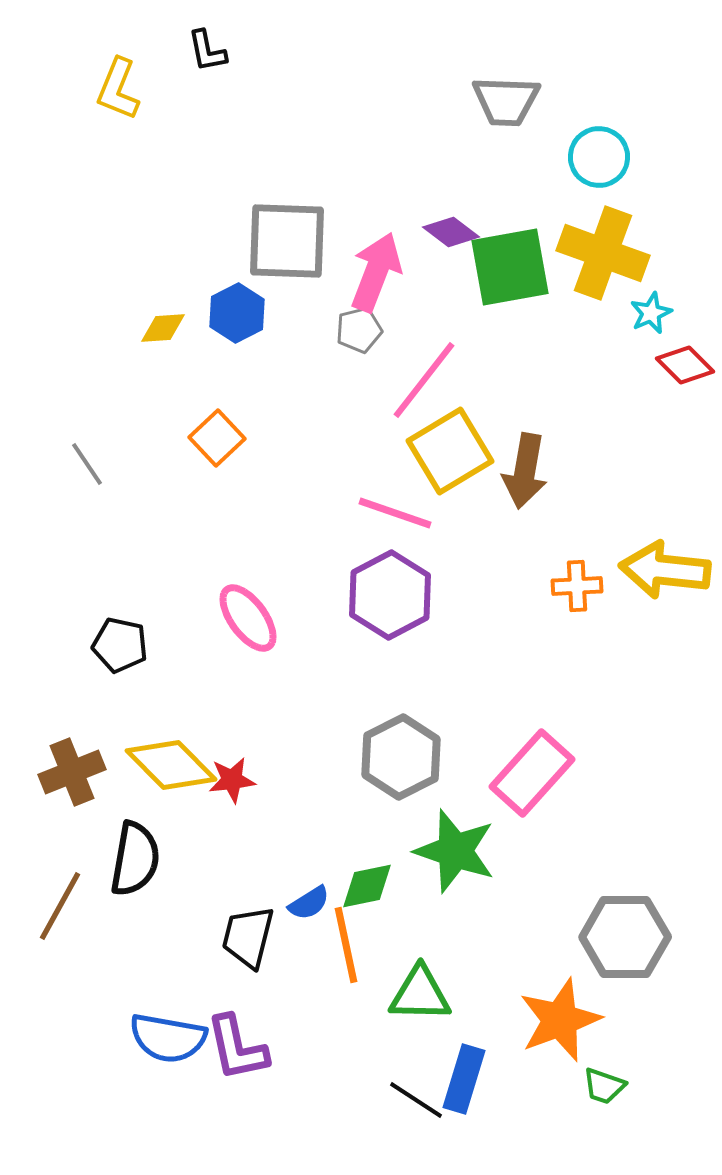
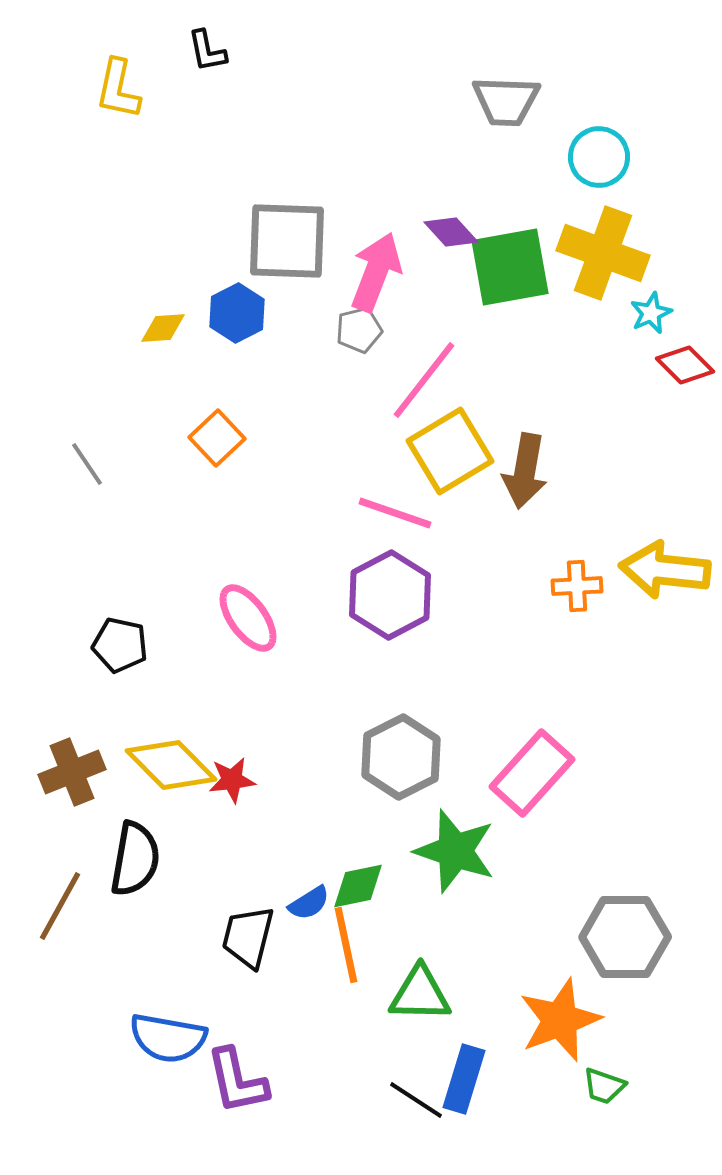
yellow L-shape at (118, 89): rotated 10 degrees counterclockwise
purple diamond at (451, 232): rotated 10 degrees clockwise
green diamond at (367, 886): moved 9 px left
purple L-shape at (237, 1048): moved 33 px down
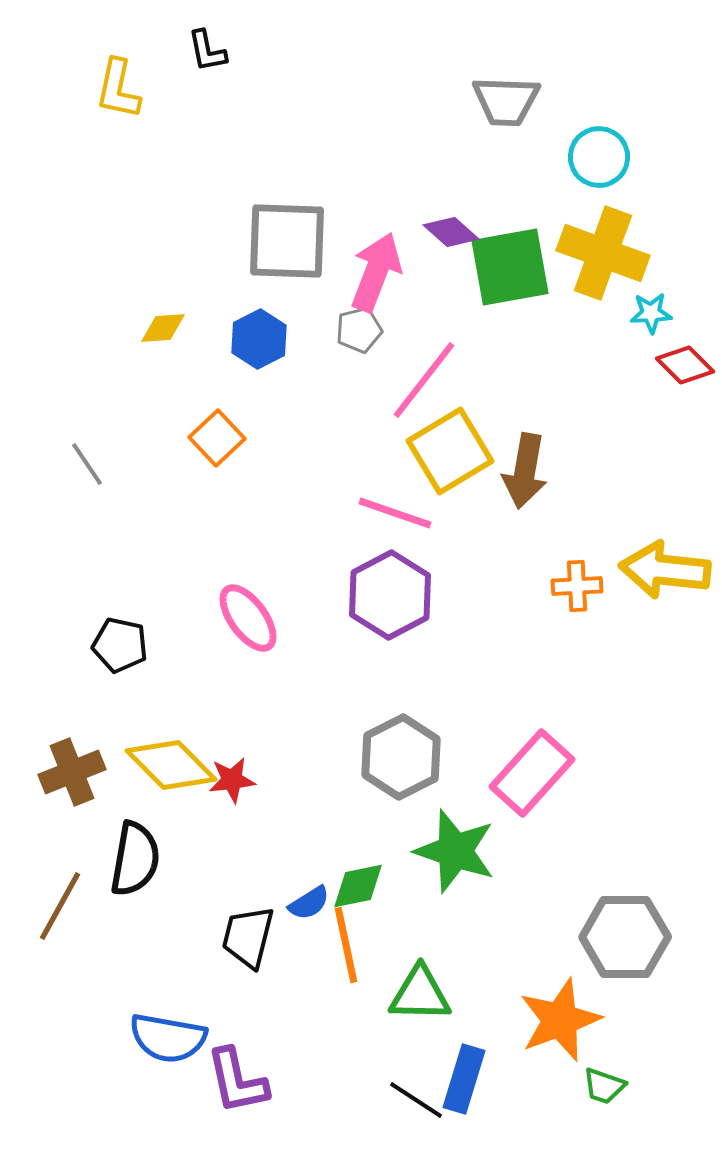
purple diamond at (451, 232): rotated 6 degrees counterclockwise
blue hexagon at (237, 313): moved 22 px right, 26 px down
cyan star at (651, 313): rotated 21 degrees clockwise
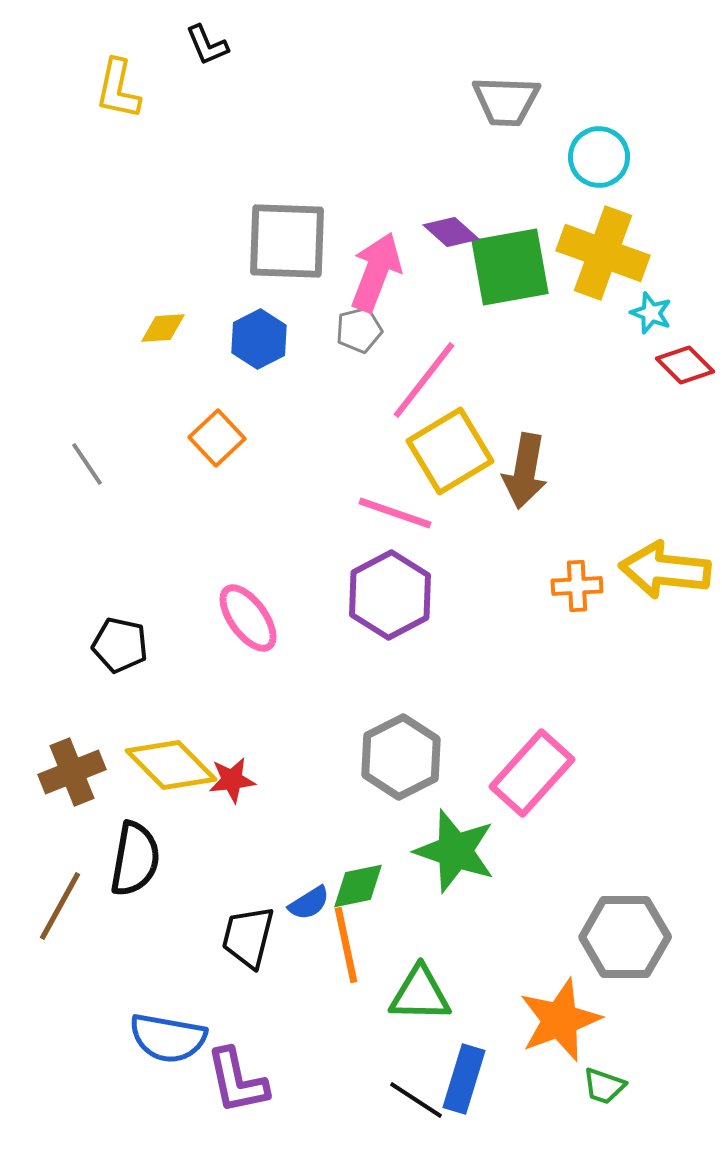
black L-shape at (207, 51): moved 6 px up; rotated 12 degrees counterclockwise
cyan star at (651, 313): rotated 24 degrees clockwise
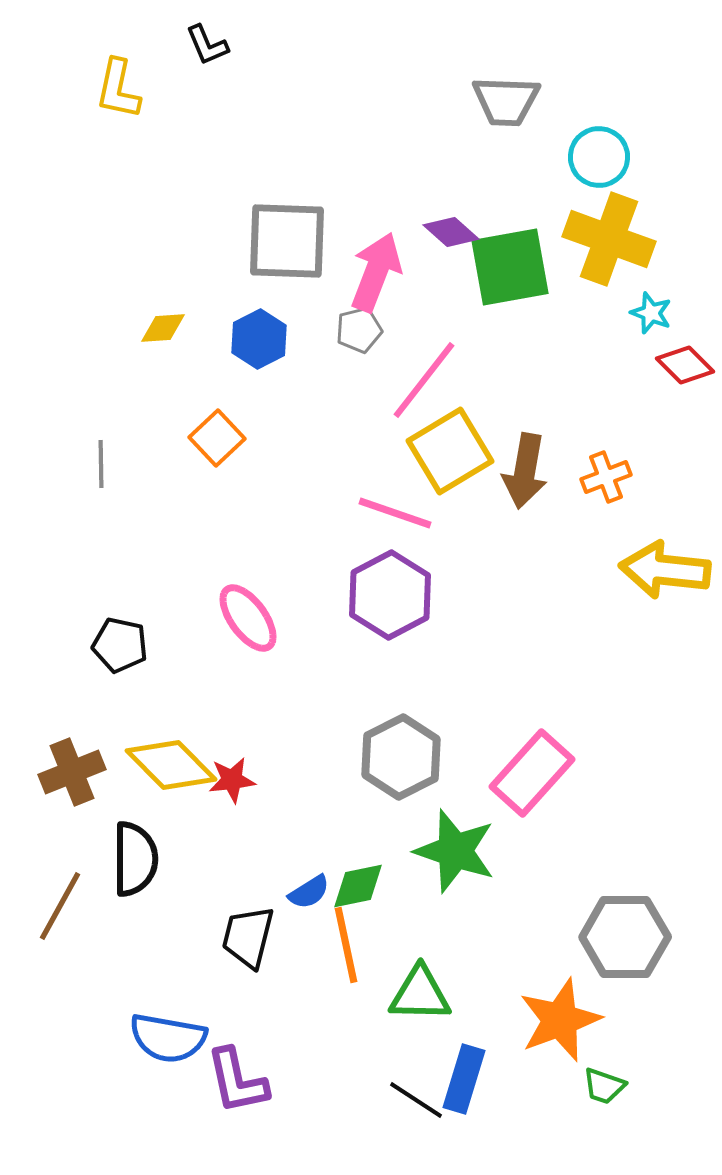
yellow cross at (603, 253): moved 6 px right, 14 px up
gray line at (87, 464): moved 14 px right; rotated 33 degrees clockwise
orange cross at (577, 586): moved 29 px right, 109 px up; rotated 18 degrees counterclockwise
black semicircle at (135, 859): rotated 10 degrees counterclockwise
blue semicircle at (309, 903): moved 11 px up
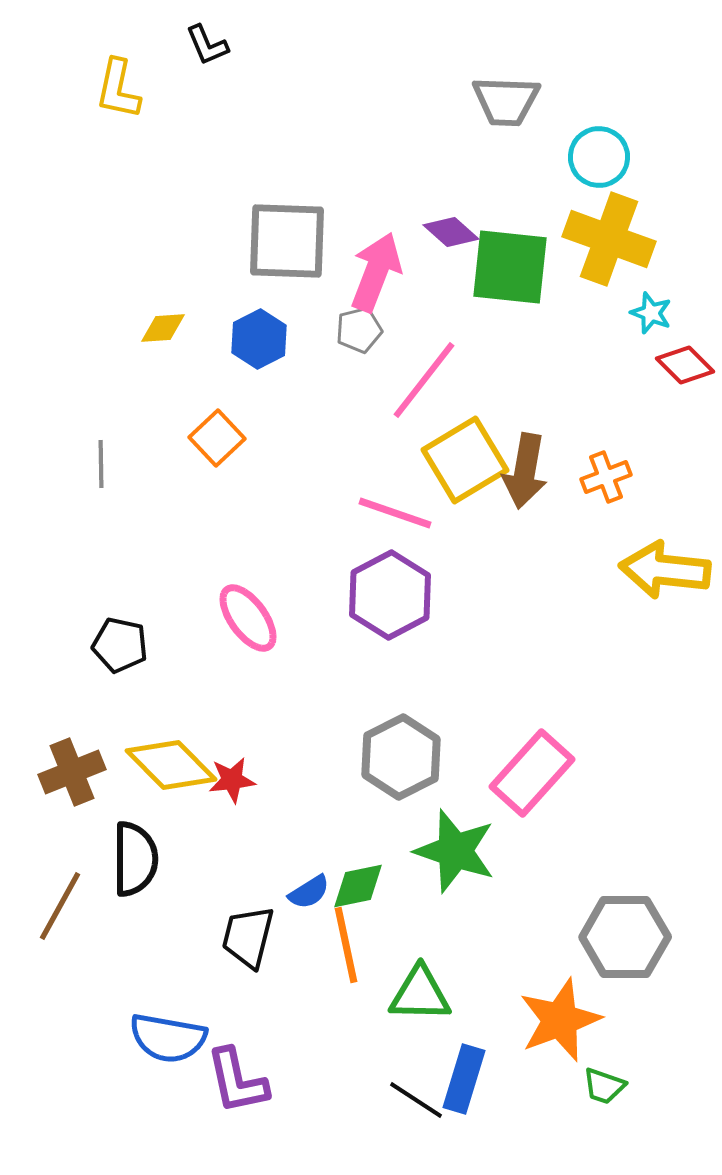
green square at (510, 267): rotated 16 degrees clockwise
yellow square at (450, 451): moved 15 px right, 9 px down
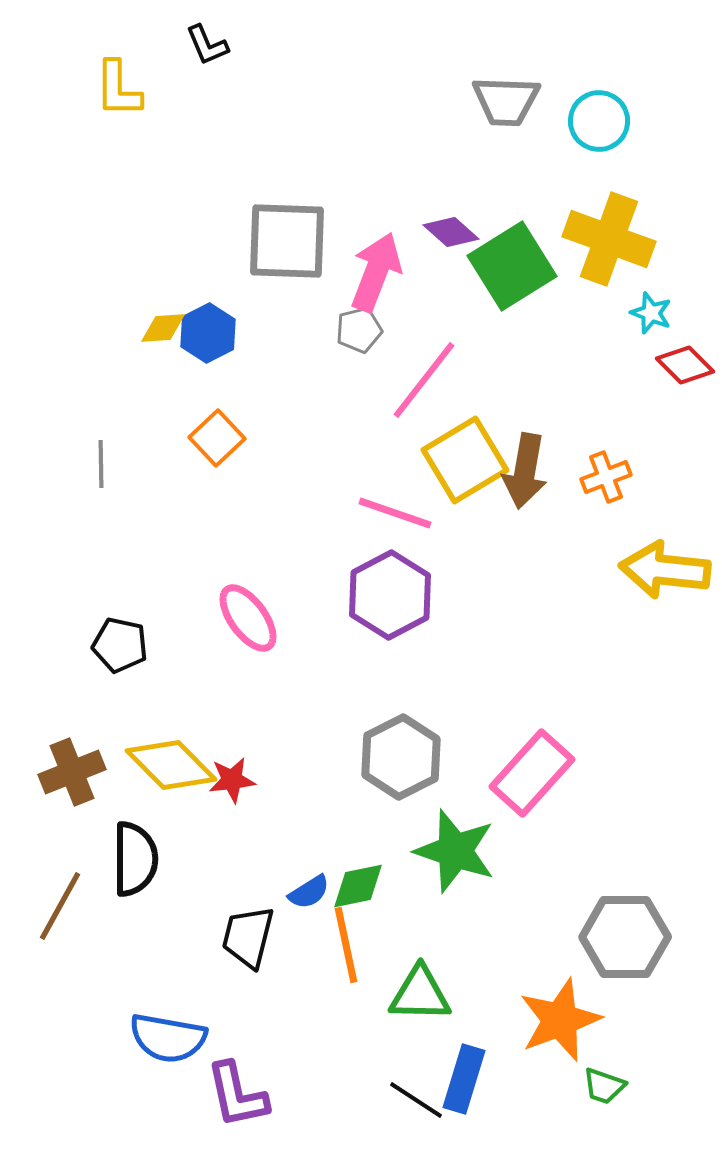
yellow L-shape at (118, 89): rotated 12 degrees counterclockwise
cyan circle at (599, 157): moved 36 px up
green square at (510, 267): moved 2 px right, 1 px up; rotated 38 degrees counterclockwise
blue hexagon at (259, 339): moved 51 px left, 6 px up
purple L-shape at (237, 1081): moved 14 px down
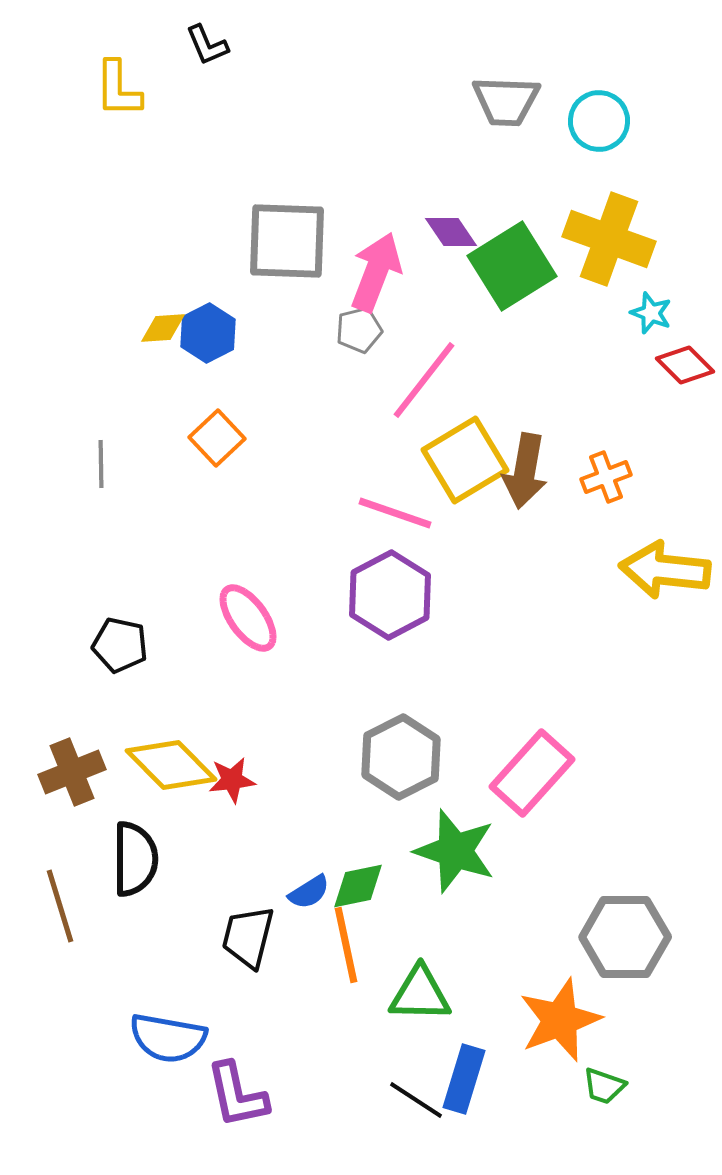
purple diamond at (451, 232): rotated 14 degrees clockwise
brown line at (60, 906): rotated 46 degrees counterclockwise
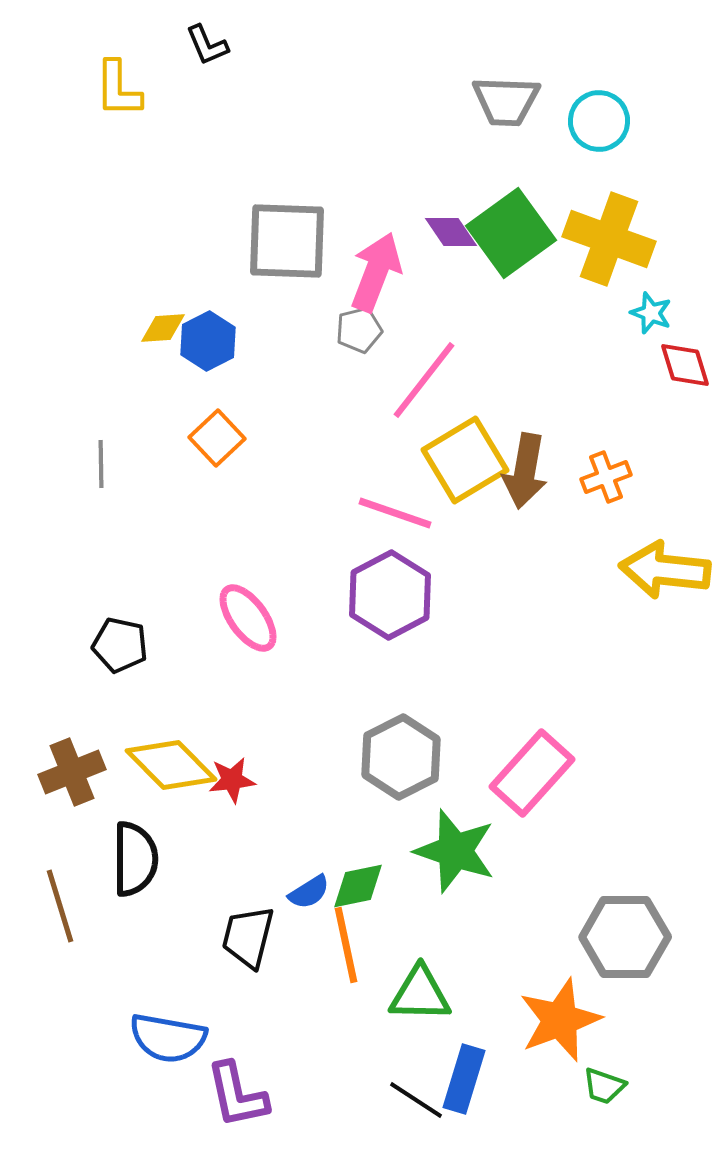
green square at (512, 266): moved 1 px left, 33 px up; rotated 4 degrees counterclockwise
blue hexagon at (208, 333): moved 8 px down
red diamond at (685, 365): rotated 28 degrees clockwise
